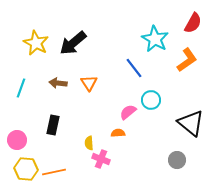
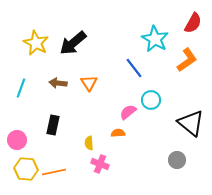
pink cross: moved 1 px left, 5 px down
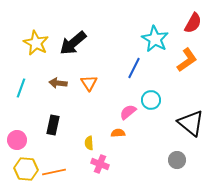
blue line: rotated 65 degrees clockwise
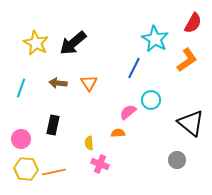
pink circle: moved 4 px right, 1 px up
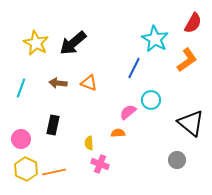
orange triangle: rotated 36 degrees counterclockwise
yellow hexagon: rotated 20 degrees clockwise
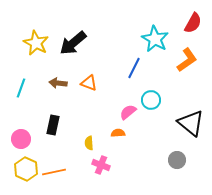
pink cross: moved 1 px right, 1 px down
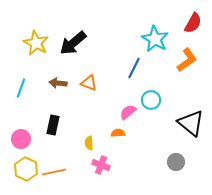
gray circle: moved 1 px left, 2 px down
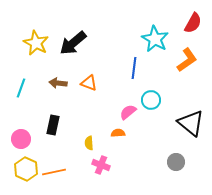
blue line: rotated 20 degrees counterclockwise
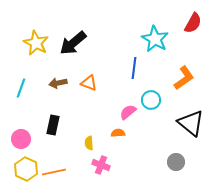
orange L-shape: moved 3 px left, 18 px down
brown arrow: rotated 18 degrees counterclockwise
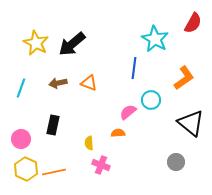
black arrow: moved 1 px left, 1 px down
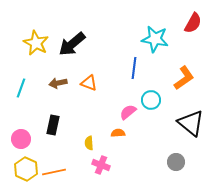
cyan star: rotated 20 degrees counterclockwise
